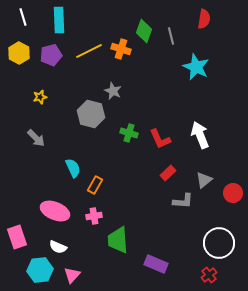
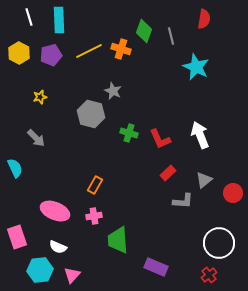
white line: moved 6 px right
cyan semicircle: moved 58 px left
purple rectangle: moved 3 px down
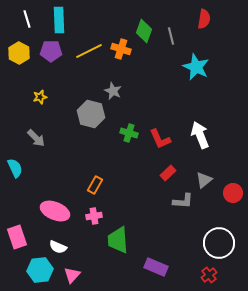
white line: moved 2 px left, 2 px down
purple pentagon: moved 4 px up; rotated 15 degrees clockwise
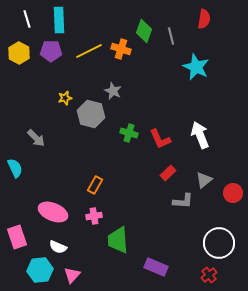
yellow star: moved 25 px right, 1 px down
pink ellipse: moved 2 px left, 1 px down
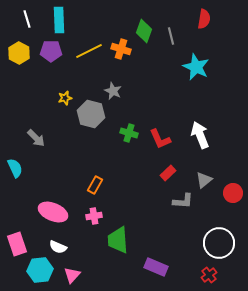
pink rectangle: moved 7 px down
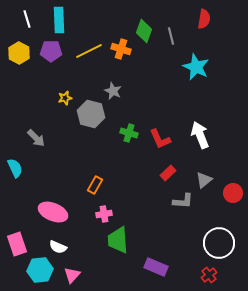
pink cross: moved 10 px right, 2 px up
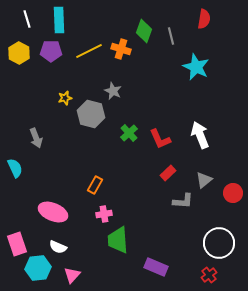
green cross: rotated 30 degrees clockwise
gray arrow: rotated 24 degrees clockwise
cyan hexagon: moved 2 px left, 2 px up
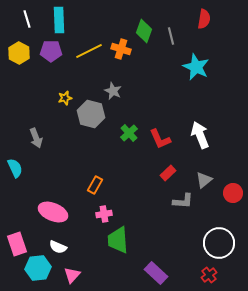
purple rectangle: moved 6 px down; rotated 20 degrees clockwise
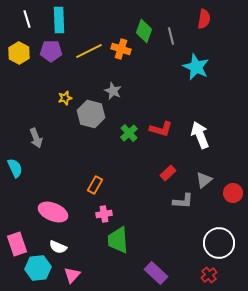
red L-shape: moved 1 px right, 10 px up; rotated 50 degrees counterclockwise
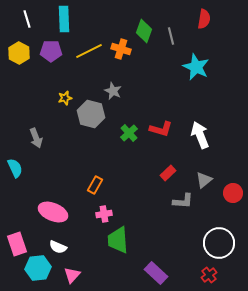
cyan rectangle: moved 5 px right, 1 px up
